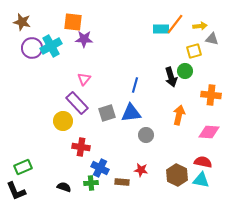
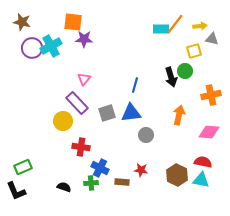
orange cross: rotated 18 degrees counterclockwise
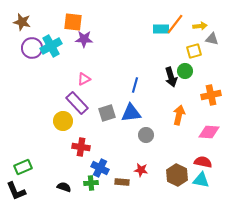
pink triangle: rotated 24 degrees clockwise
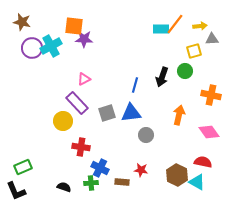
orange square: moved 1 px right, 4 px down
gray triangle: rotated 16 degrees counterclockwise
black arrow: moved 9 px left; rotated 36 degrees clockwise
orange cross: rotated 24 degrees clockwise
pink diamond: rotated 50 degrees clockwise
cyan triangle: moved 4 px left, 2 px down; rotated 18 degrees clockwise
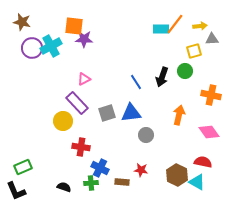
blue line: moved 1 px right, 3 px up; rotated 49 degrees counterclockwise
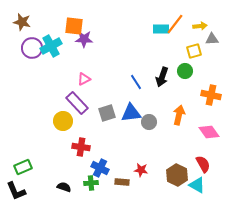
gray circle: moved 3 px right, 13 px up
red semicircle: moved 2 px down; rotated 48 degrees clockwise
cyan triangle: moved 3 px down
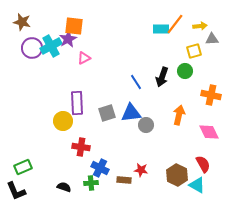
purple star: moved 16 px left; rotated 30 degrees counterclockwise
pink triangle: moved 21 px up
purple rectangle: rotated 40 degrees clockwise
gray circle: moved 3 px left, 3 px down
pink diamond: rotated 10 degrees clockwise
brown rectangle: moved 2 px right, 2 px up
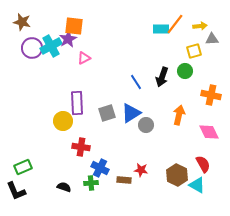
blue triangle: rotated 25 degrees counterclockwise
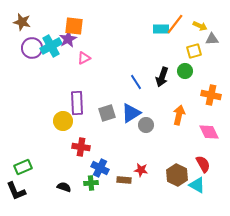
yellow arrow: rotated 32 degrees clockwise
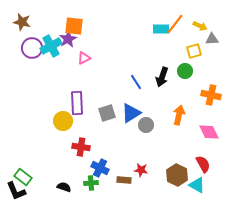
green rectangle: moved 10 px down; rotated 60 degrees clockwise
